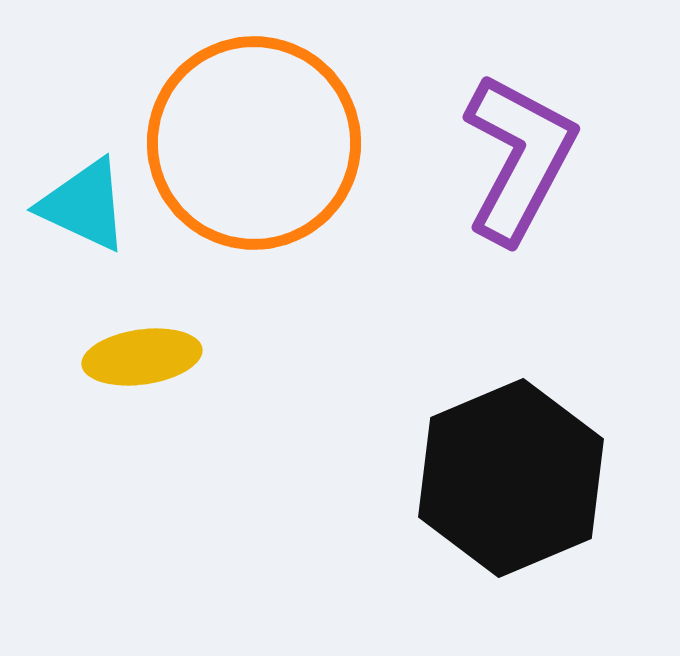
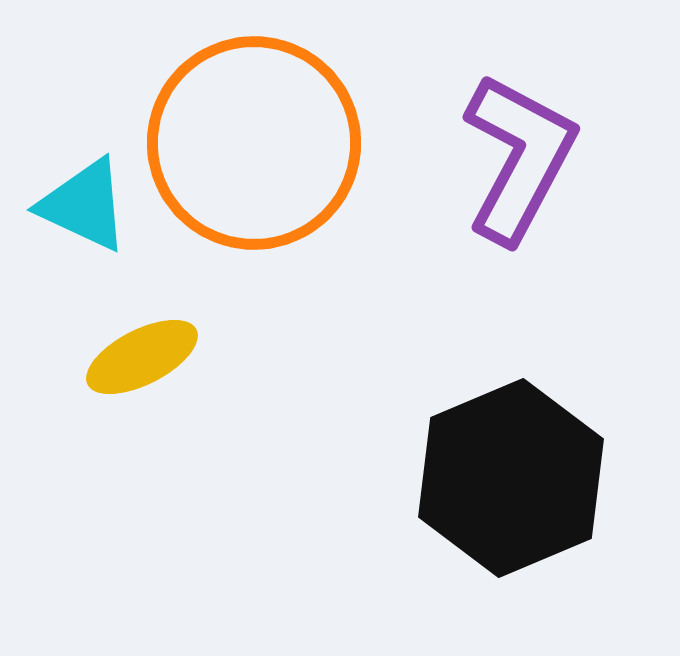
yellow ellipse: rotated 19 degrees counterclockwise
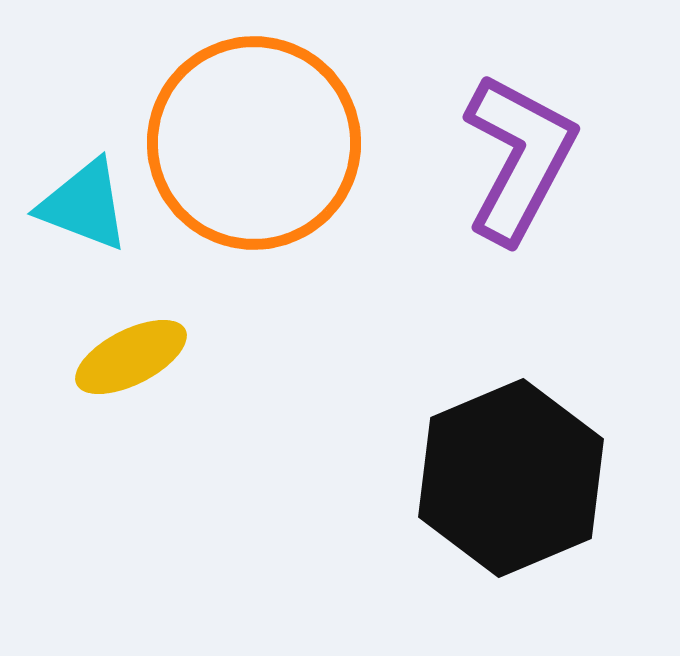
cyan triangle: rotated 4 degrees counterclockwise
yellow ellipse: moved 11 px left
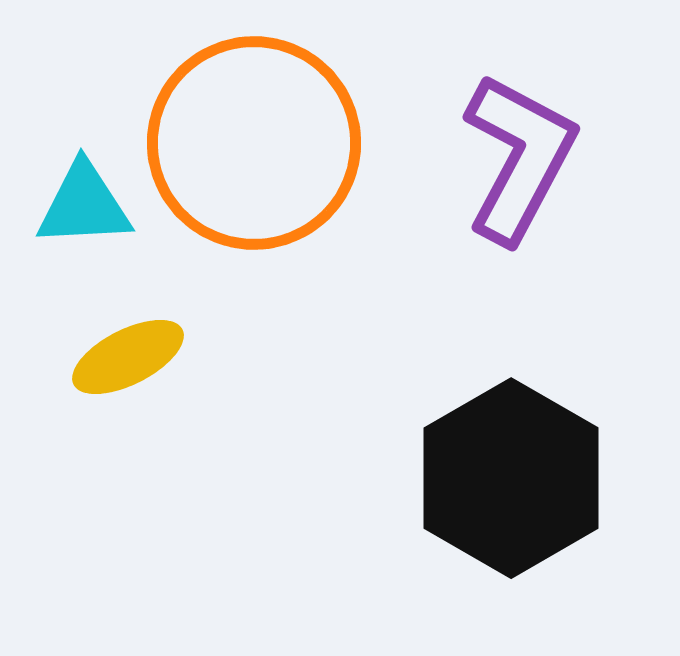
cyan triangle: rotated 24 degrees counterclockwise
yellow ellipse: moved 3 px left
black hexagon: rotated 7 degrees counterclockwise
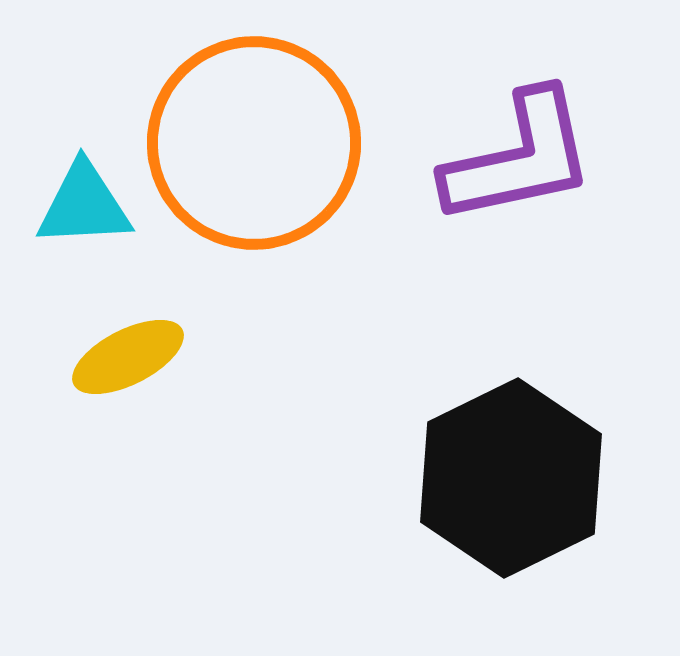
purple L-shape: rotated 50 degrees clockwise
black hexagon: rotated 4 degrees clockwise
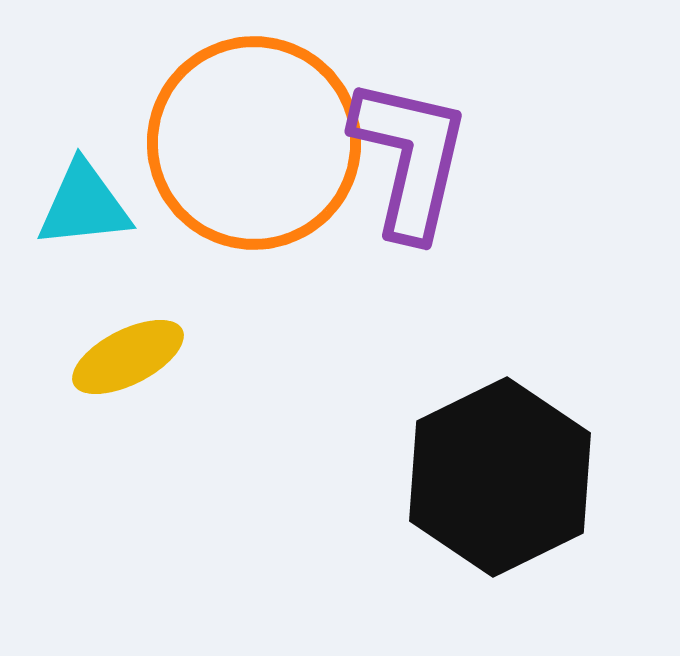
purple L-shape: moved 109 px left; rotated 65 degrees counterclockwise
cyan triangle: rotated 3 degrees counterclockwise
black hexagon: moved 11 px left, 1 px up
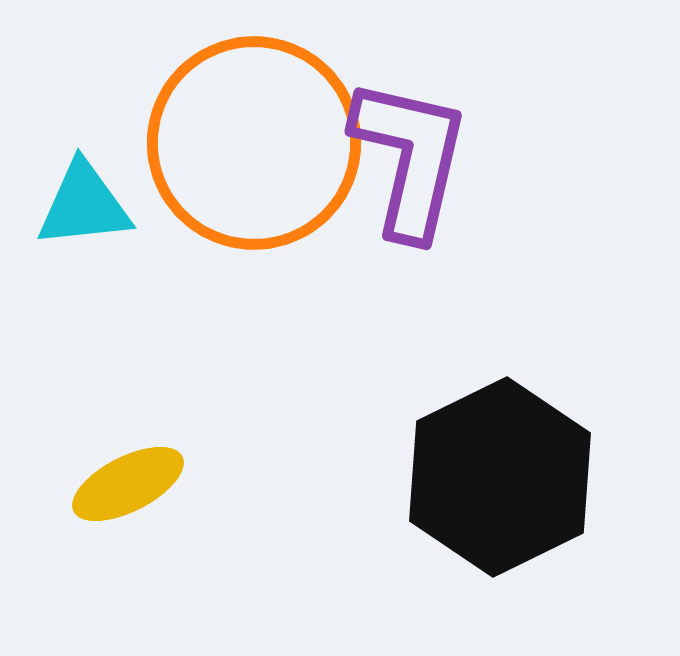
yellow ellipse: moved 127 px down
